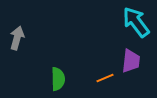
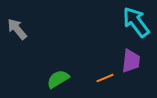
gray arrow: moved 9 px up; rotated 55 degrees counterclockwise
green semicircle: rotated 120 degrees counterclockwise
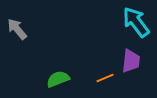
green semicircle: rotated 10 degrees clockwise
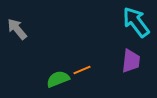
orange line: moved 23 px left, 8 px up
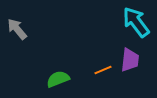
purple trapezoid: moved 1 px left, 1 px up
orange line: moved 21 px right
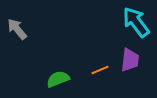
orange line: moved 3 px left
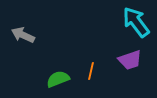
gray arrow: moved 6 px right, 6 px down; rotated 25 degrees counterclockwise
purple trapezoid: rotated 65 degrees clockwise
orange line: moved 9 px left, 1 px down; rotated 54 degrees counterclockwise
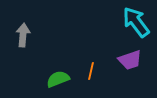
gray arrow: rotated 70 degrees clockwise
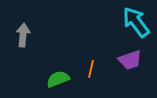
orange line: moved 2 px up
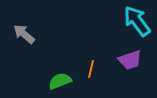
cyan arrow: moved 1 px right, 1 px up
gray arrow: moved 1 px right, 1 px up; rotated 55 degrees counterclockwise
green semicircle: moved 2 px right, 2 px down
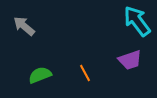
gray arrow: moved 8 px up
orange line: moved 6 px left, 4 px down; rotated 42 degrees counterclockwise
green semicircle: moved 20 px left, 6 px up
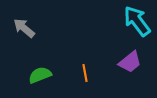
gray arrow: moved 2 px down
purple trapezoid: moved 2 px down; rotated 20 degrees counterclockwise
orange line: rotated 18 degrees clockwise
